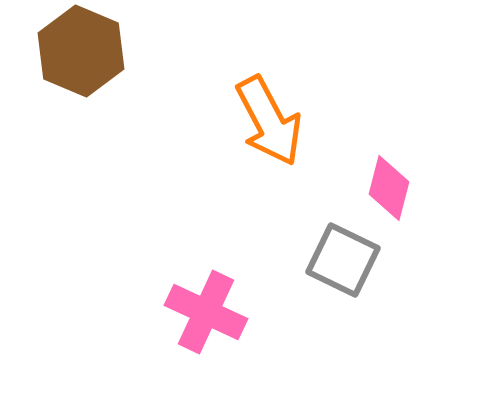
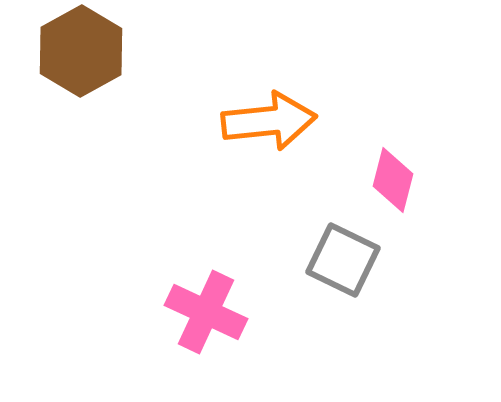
brown hexagon: rotated 8 degrees clockwise
orange arrow: rotated 68 degrees counterclockwise
pink diamond: moved 4 px right, 8 px up
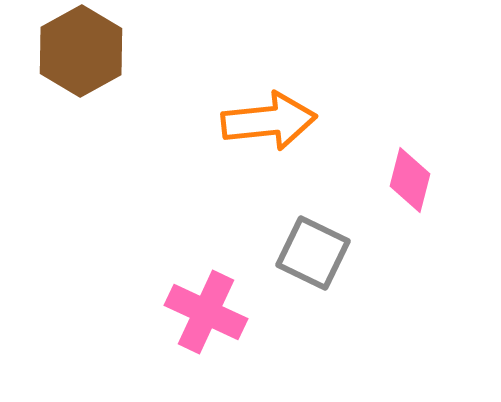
pink diamond: moved 17 px right
gray square: moved 30 px left, 7 px up
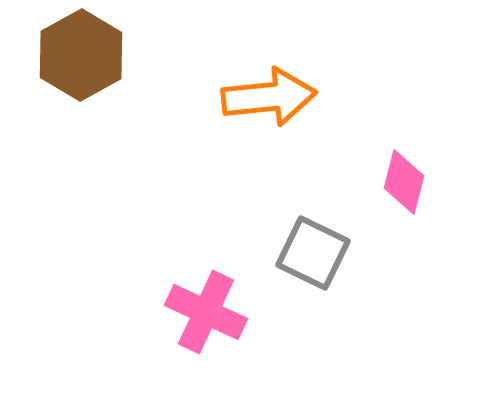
brown hexagon: moved 4 px down
orange arrow: moved 24 px up
pink diamond: moved 6 px left, 2 px down
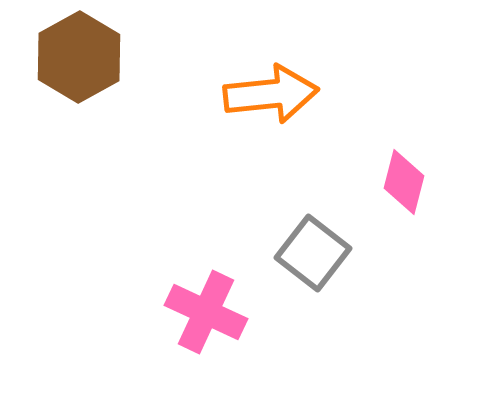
brown hexagon: moved 2 px left, 2 px down
orange arrow: moved 2 px right, 3 px up
gray square: rotated 12 degrees clockwise
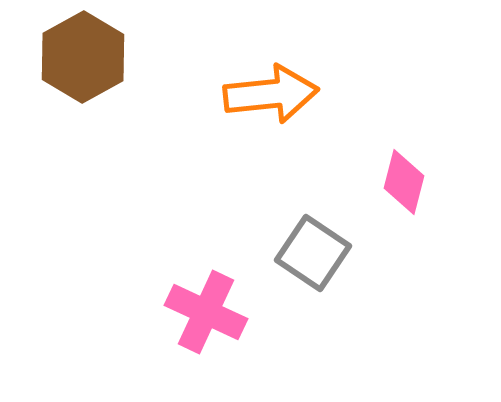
brown hexagon: moved 4 px right
gray square: rotated 4 degrees counterclockwise
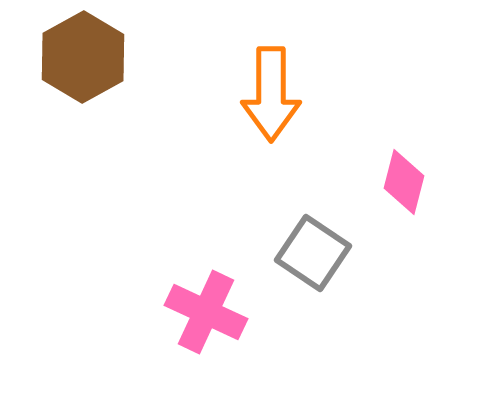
orange arrow: rotated 96 degrees clockwise
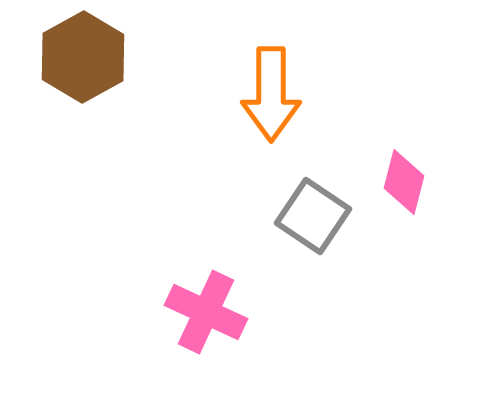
gray square: moved 37 px up
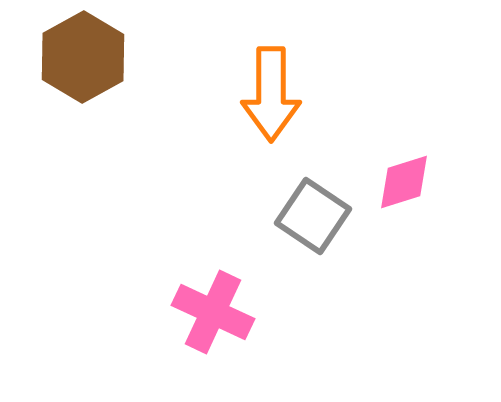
pink diamond: rotated 58 degrees clockwise
pink cross: moved 7 px right
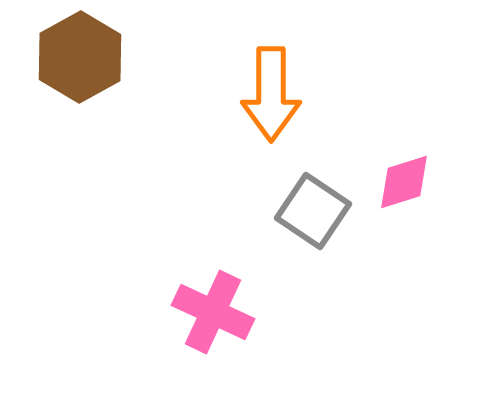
brown hexagon: moved 3 px left
gray square: moved 5 px up
